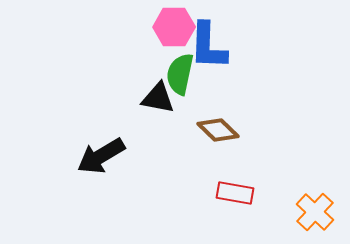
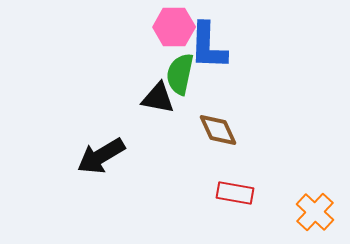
brown diamond: rotated 21 degrees clockwise
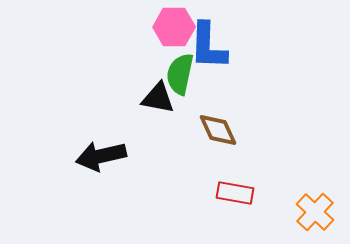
black arrow: rotated 18 degrees clockwise
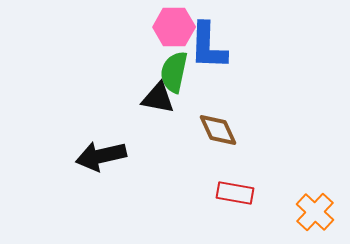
green semicircle: moved 6 px left, 2 px up
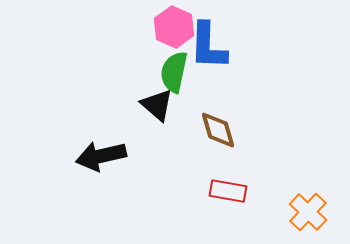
pink hexagon: rotated 24 degrees clockwise
black triangle: moved 1 px left, 7 px down; rotated 30 degrees clockwise
brown diamond: rotated 9 degrees clockwise
red rectangle: moved 7 px left, 2 px up
orange cross: moved 7 px left
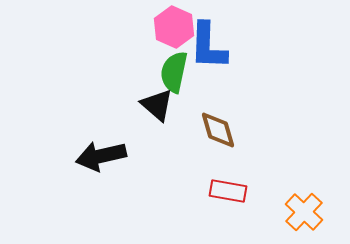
orange cross: moved 4 px left
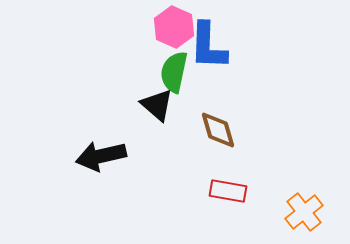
orange cross: rotated 9 degrees clockwise
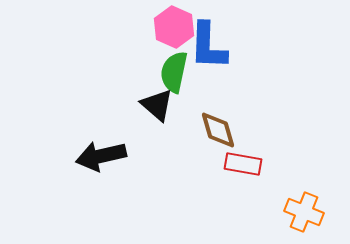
red rectangle: moved 15 px right, 27 px up
orange cross: rotated 30 degrees counterclockwise
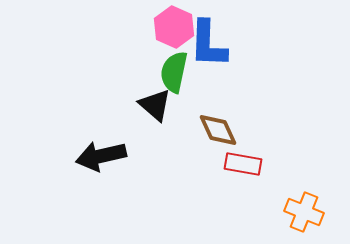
blue L-shape: moved 2 px up
black triangle: moved 2 px left
brown diamond: rotated 9 degrees counterclockwise
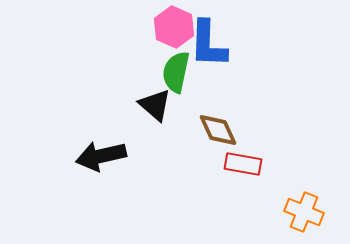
green semicircle: moved 2 px right
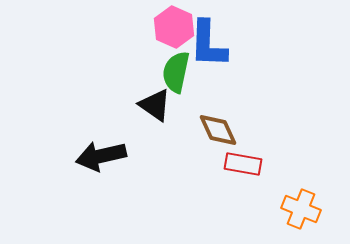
black triangle: rotated 6 degrees counterclockwise
orange cross: moved 3 px left, 3 px up
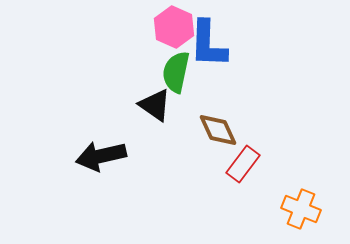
red rectangle: rotated 63 degrees counterclockwise
